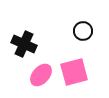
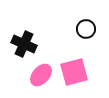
black circle: moved 3 px right, 2 px up
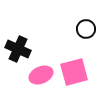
black cross: moved 6 px left, 5 px down
pink ellipse: rotated 25 degrees clockwise
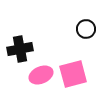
black cross: moved 2 px right; rotated 35 degrees counterclockwise
pink square: moved 1 px left, 2 px down
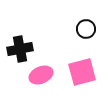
pink square: moved 9 px right, 2 px up
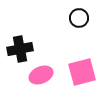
black circle: moved 7 px left, 11 px up
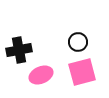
black circle: moved 1 px left, 24 px down
black cross: moved 1 px left, 1 px down
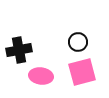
pink ellipse: moved 1 px down; rotated 30 degrees clockwise
